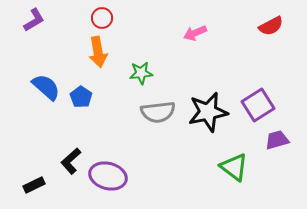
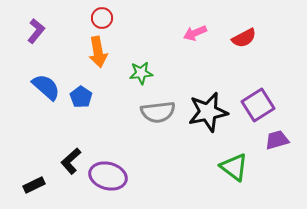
purple L-shape: moved 2 px right, 11 px down; rotated 20 degrees counterclockwise
red semicircle: moved 27 px left, 12 px down
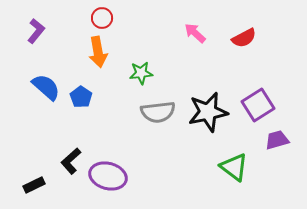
pink arrow: rotated 65 degrees clockwise
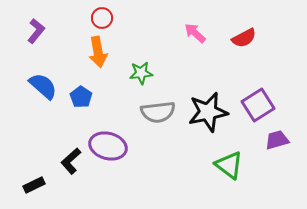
blue semicircle: moved 3 px left, 1 px up
green triangle: moved 5 px left, 2 px up
purple ellipse: moved 30 px up
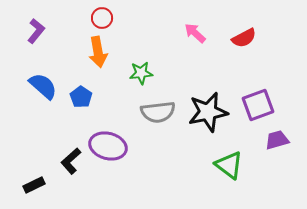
purple square: rotated 12 degrees clockwise
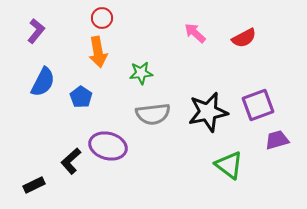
blue semicircle: moved 4 px up; rotated 76 degrees clockwise
gray semicircle: moved 5 px left, 2 px down
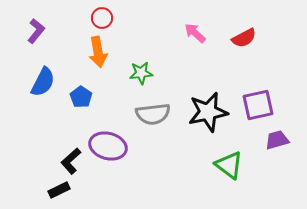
purple square: rotated 8 degrees clockwise
black rectangle: moved 25 px right, 5 px down
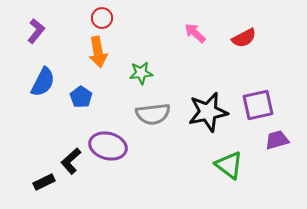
black rectangle: moved 15 px left, 8 px up
